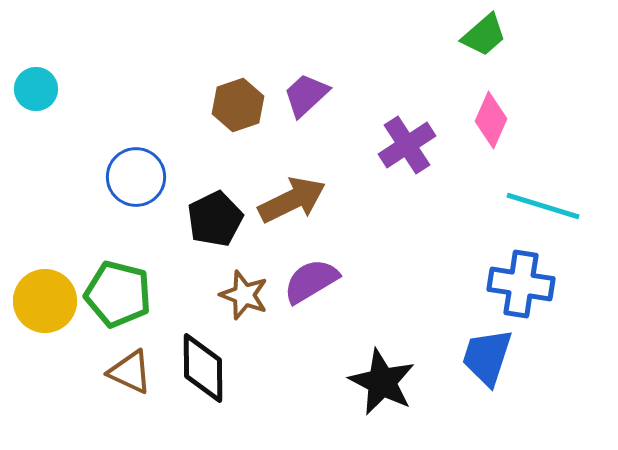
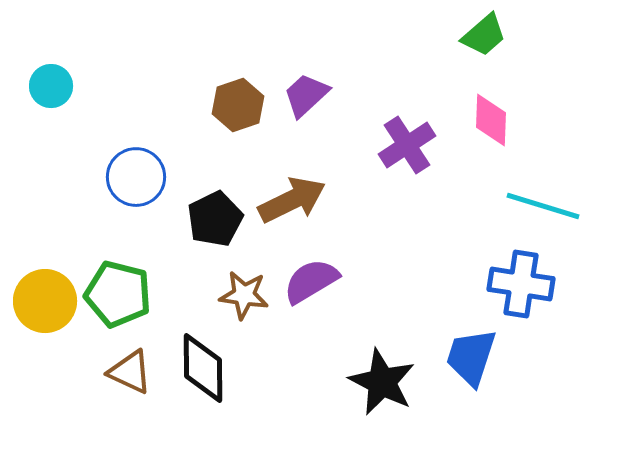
cyan circle: moved 15 px right, 3 px up
pink diamond: rotated 22 degrees counterclockwise
brown star: rotated 12 degrees counterclockwise
blue trapezoid: moved 16 px left
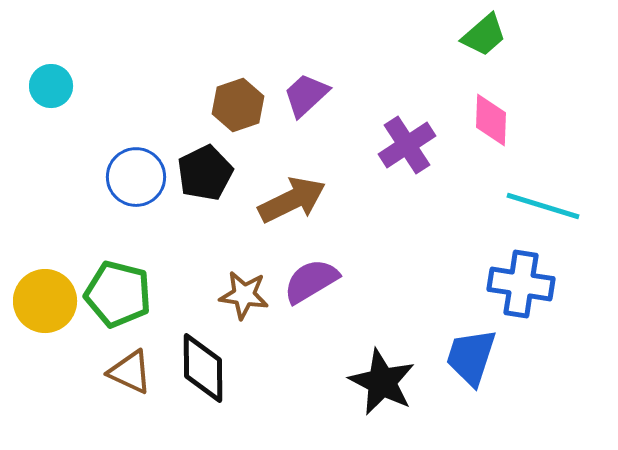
black pentagon: moved 10 px left, 46 px up
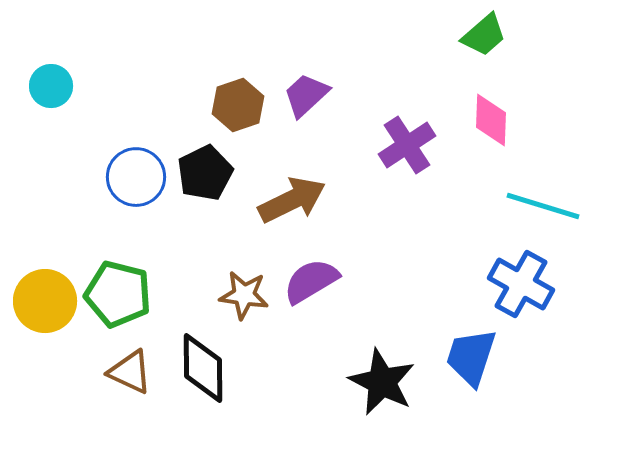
blue cross: rotated 20 degrees clockwise
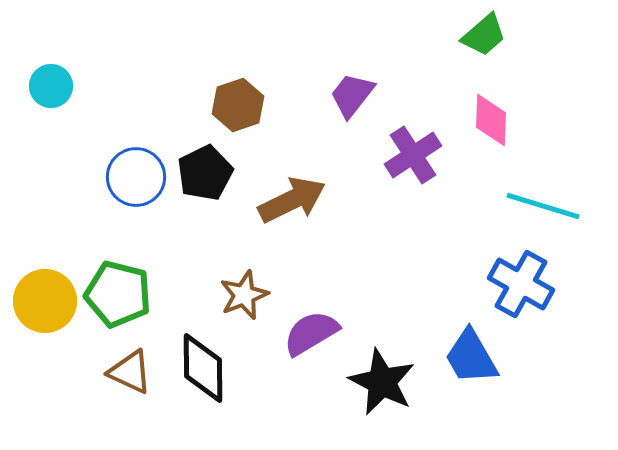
purple trapezoid: moved 46 px right; rotated 9 degrees counterclockwise
purple cross: moved 6 px right, 10 px down
purple semicircle: moved 52 px down
brown star: rotated 30 degrees counterclockwise
blue trapezoid: rotated 48 degrees counterclockwise
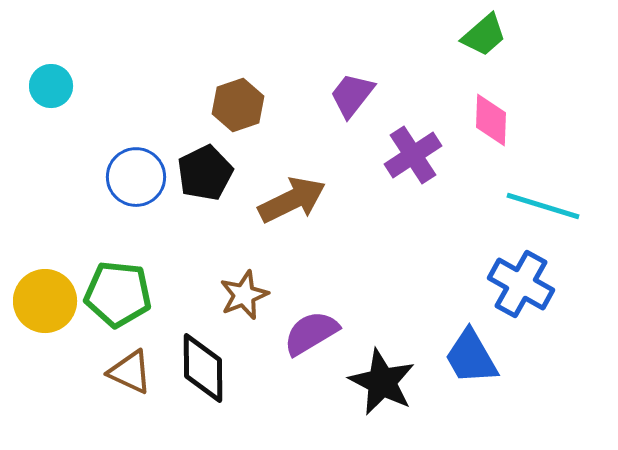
green pentagon: rotated 8 degrees counterclockwise
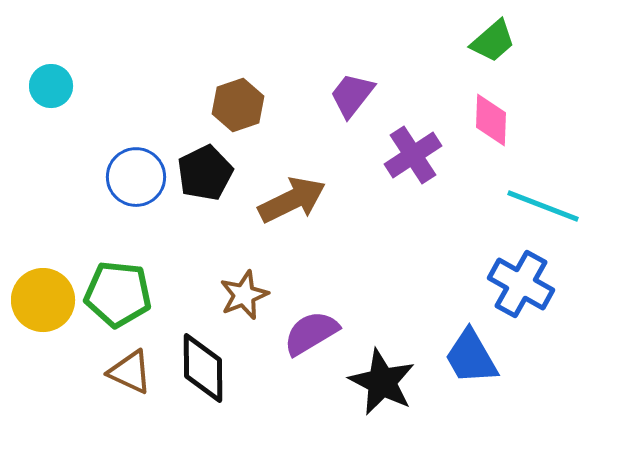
green trapezoid: moved 9 px right, 6 px down
cyan line: rotated 4 degrees clockwise
yellow circle: moved 2 px left, 1 px up
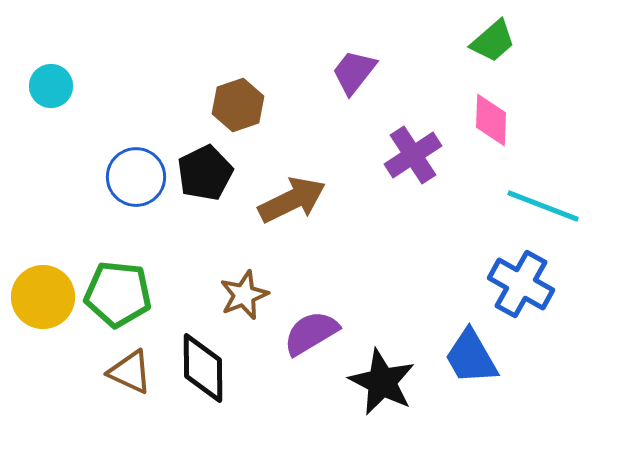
purple trapezoid: moved 2 px right, 23 px up
yellow circle: moved 3 px up
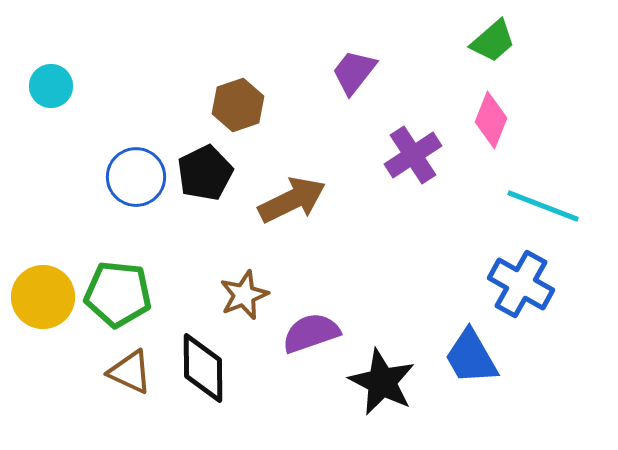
pink diamond: rotated 20 degrees clockwise
purple semicircle: rotated 12 degrees clockwise
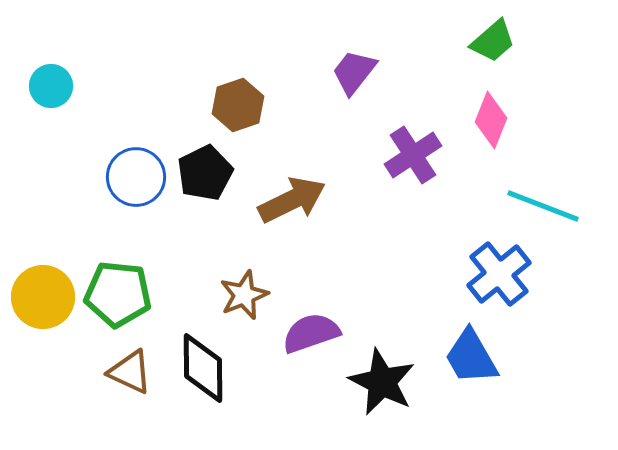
blue cross: moved 22 px left, 10 px up; rotated 22 degrees clockwise
